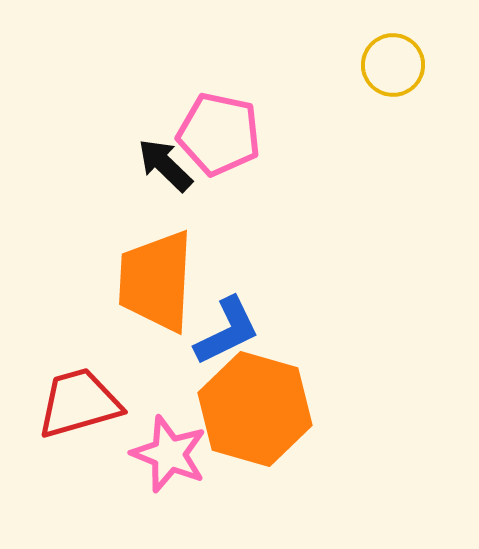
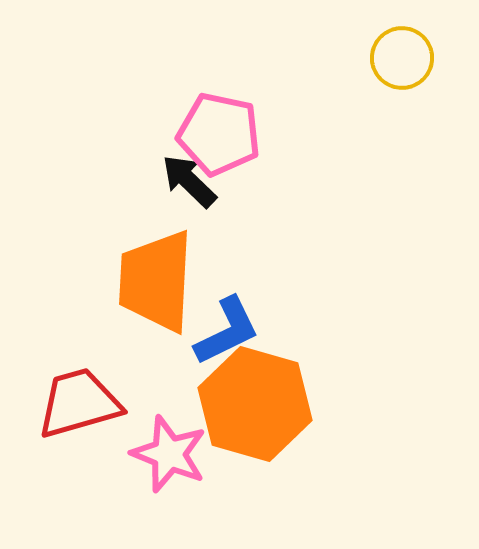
yellow circle: moved 9 px right, 7 px up
black arrow: moved 24 px right, 16 px down
orange hexagon: moved 5 px up
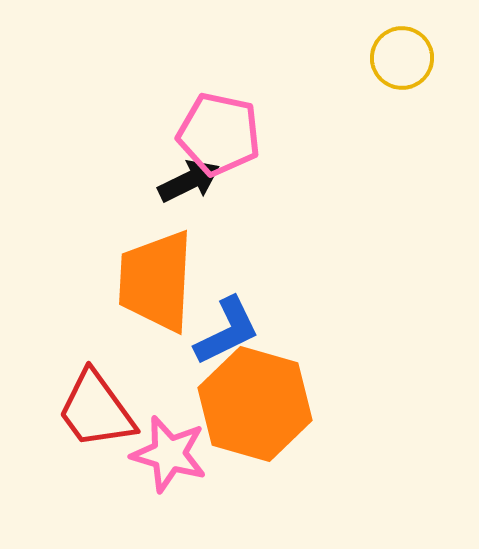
black arrow: rotated 110 degrees clockwise
red trapezoid: moved 17 px right, 7 px down; rotated 110 degrees counterclockwise
pink star: rotated 6 degrees counterclockwise
